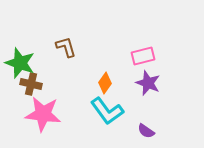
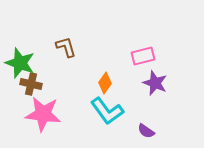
purple star: moved 7 px right
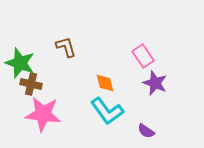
pink rectangle: rotated 70 degrees clockwise
orange diamond: rotated 50 degrees counterclockwise
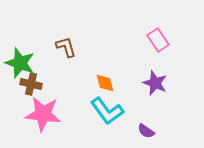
pink rectangle: moved 15 px right, 16 px up
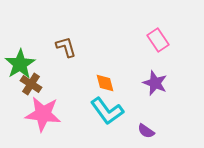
green star: moved 1 px down; rotated 20 degrees clockwise
brown cross: rotated 20 degrees clockwise
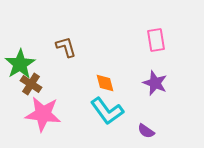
pink rectangle: moved 2 px left; rotated 25 degrees clockwise
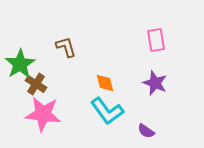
brown cross: moved 5 px right
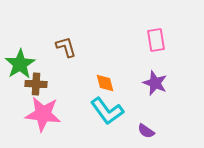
brown cross: rotated 30 degrees counterclockwise
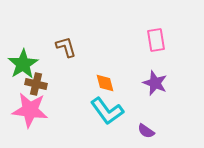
green star: moved 3 px right
brown cross: rotated 10 degrees clockwise
pink star: moved 13 px left, 4 px up
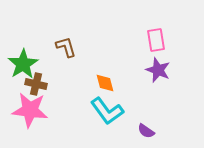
purple star: moved 3 px right, 13 px up
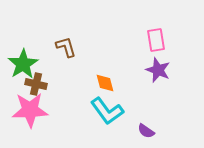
pink star: rotated 9 degrees counterclockwise
